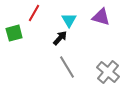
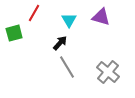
black arrow: moved 5 px down
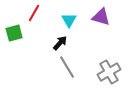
gray cross: moved 1 px right; rotated 20 degrees clockwise
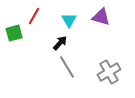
red line: moved 3 px down
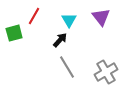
purple triangle: rotated 36 degrees clockwise
black arrow: moved 3 px up
gray cross: moved 3 px left
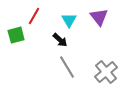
purple triangle: moved 2 px left
green square: moved 2 px right, 2 px down
black arrow: rotated 91 degrees clockwise
gray cross: rotated 10 degrees counterclockwise
